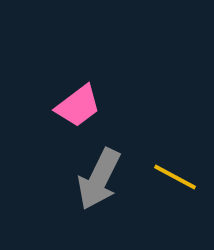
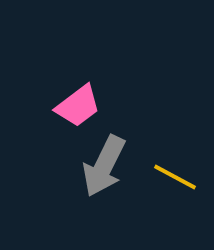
gray arrow: moved 5 px right, 13 px up
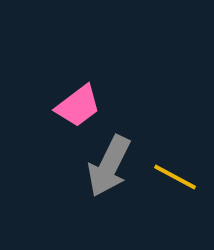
gray arrow: moved 5 px right
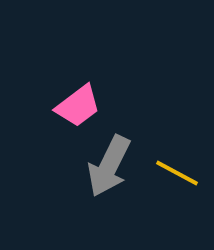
yellow line: moved 2 px right, 4 px up
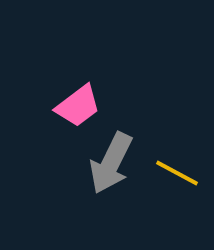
gray arrow: moved 2 px right, 3 px up
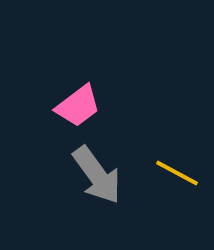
gray arrow: moved 14 px left, 12 px down; rotated 62 degrees counterclockwise
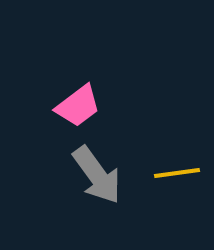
yellow line: rotated 36 degrees counterclockwise
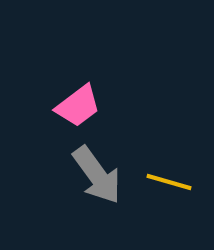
yellow line: moved 8 px left, 9 px down; rotated 24 degrees clockwise
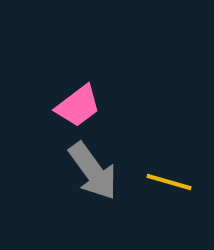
gray arrow: moved 4 px left, 4 px up
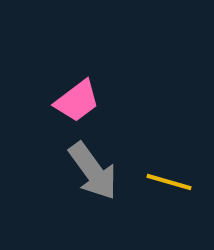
pink trapezoid: moved 1 px left, 5 px up
